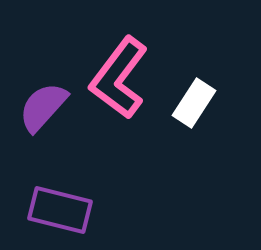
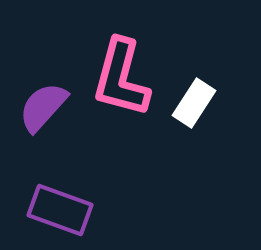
pink L-shape: moved 2 px right; rotated 22 degrees counterclockwise
purple rectangle: rotated 6 degrees clockwise
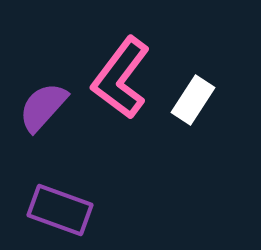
pink L-shape: rotated 22 degrees clockwise
white rectangle: moved 1 px left, 3 px up
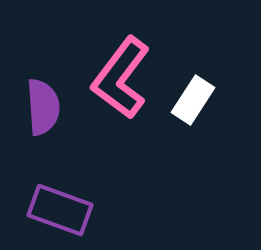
purple semicircle: rotated 134 degrees clockwise
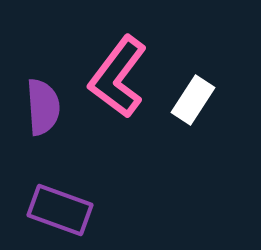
pink L-shape: moved 3 px left, 1 px up
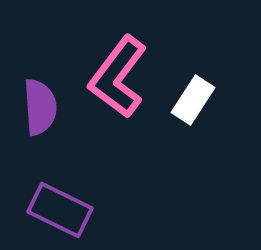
purple semicircle: moved 3 px left
purple rectangle: rotated 6 degrees clockwise
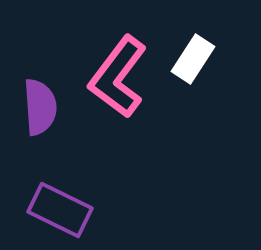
white rectangle: moved 41 px up
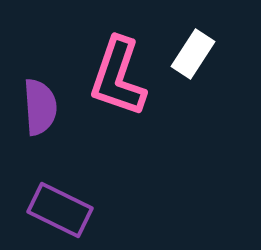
white rectangle: moved 5 px up
pink L-shape: rotated 18 degrees counterclockwise
